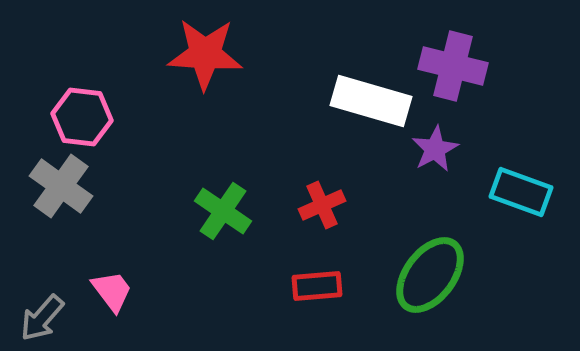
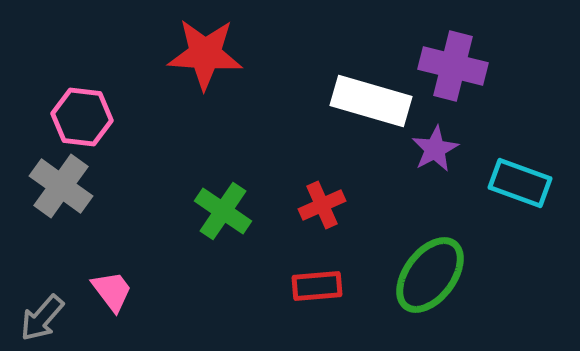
cyan rectangle: moved 1 px left, 9 px up
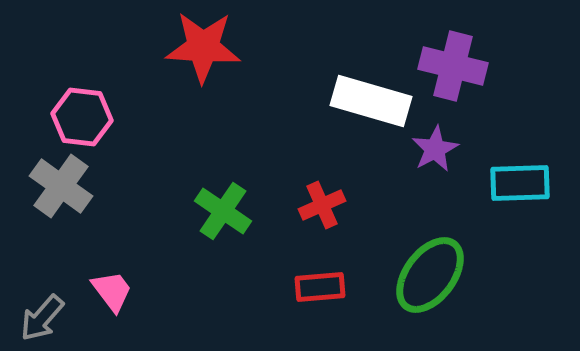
red star: moved 2 px left, 7 px up
cyan rectangle: rotated 22 degrees counterclockwise
red rectangle: moved 3 px right, 1 px down
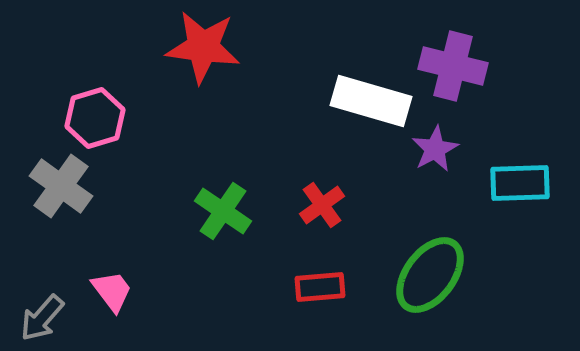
red star: rotated 4 degrees clockwise
pink hexagon: moved 13 px right, 1 px down; rotated 24 degrees counterclockwise
red cross: rotated 12 degrees counterclockwise
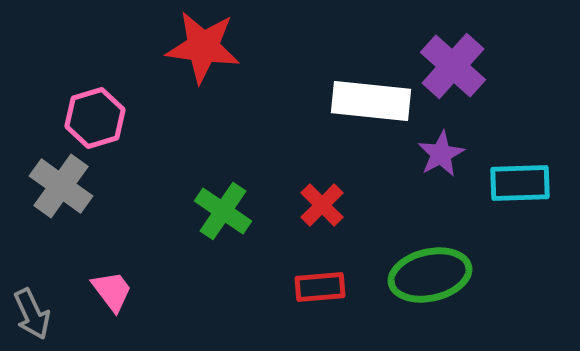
purple cross: rotated 28 degrees clockwise
white rectangle: rotated 10 degrees counterclockwise
purple star: moved 6 px right, 5 px down
red cross: rotated 9 degrees counterclockwise
green ellipse: rotated 40 degrees clockwise
gray arrow: moved 10 px left, 4 px up; rotated 66 degrees counterclockwise
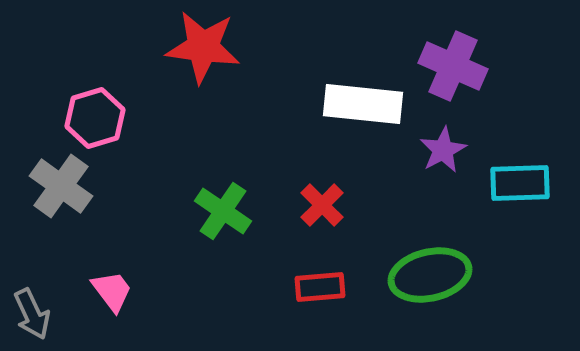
purple cross: rotated 18 degrees counterclockwise
white rectangle: moved 8 px left, 3 px down
purple star: moved 2 px right, 4 px up
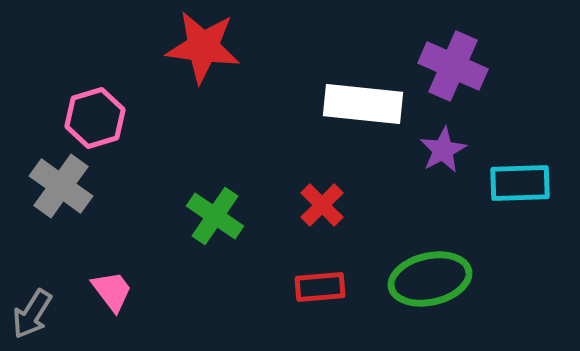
green cross: moved 8 px left, 5 px down
green ellipse: moved 4 px down
gray arrow: rotated 57 degrees clockwise
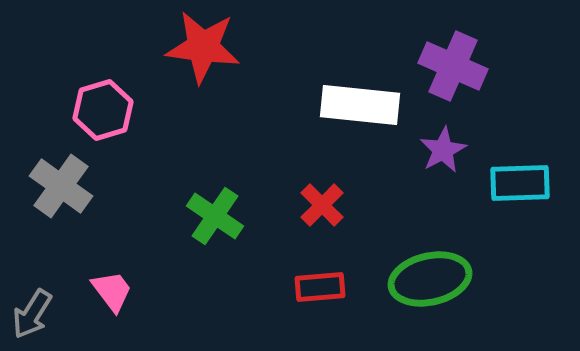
white rectangle: moved 3 px left, 1 px down
pink hexagon: moved 8 px right, 8 px up
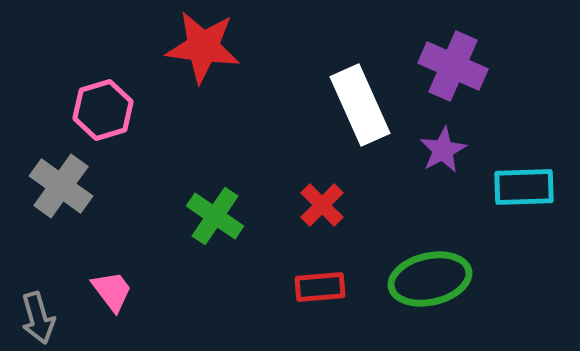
white rectangle: rotated 60 degrees clockwise
cyan rectangle: moved 4 px right, 4 px down
gray arrow: moved 6 px right, 4 px down; rotated 48 degrees counterclockwise
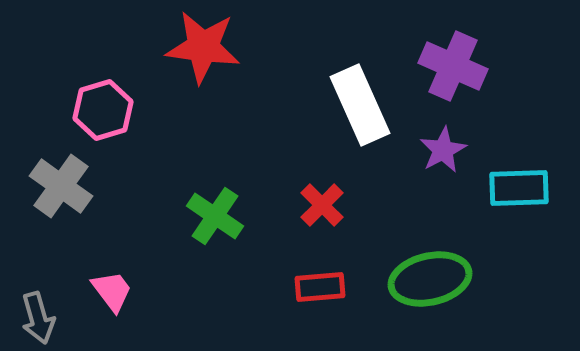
cyan rectangle: moved 5 px left, 1 px down
